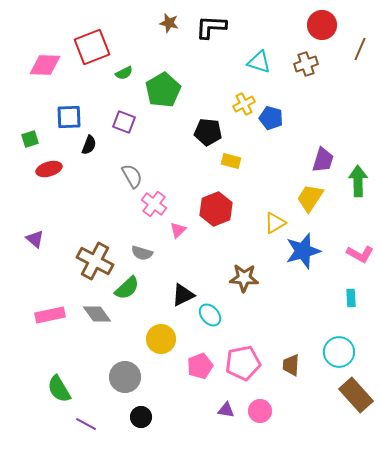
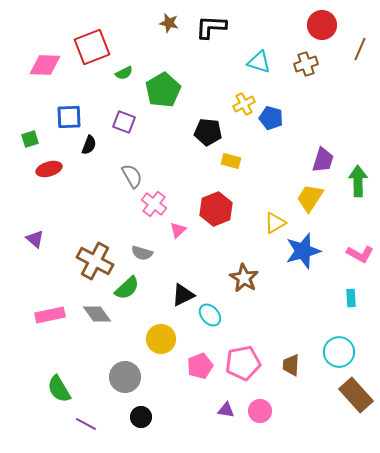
brown star at (244, 278): rotated 28 degrees clockwise
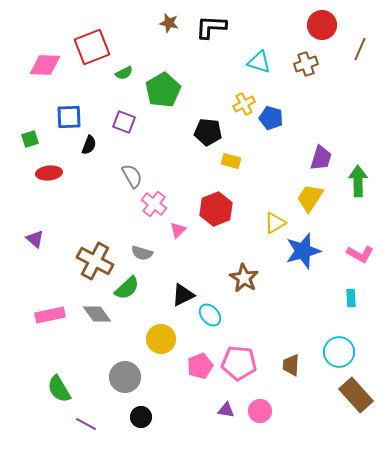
purple trapezoid at (323, 160): moved 2 px left, 2 px up
red ellipse at (49, 169): moved 4 px down; rotated 10 degrees clockwise
pink pentagon at (243, 363): moved 4 px left; rotated 16 degrees clockwise
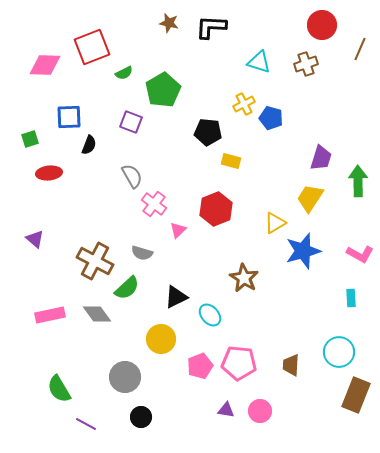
purple square at (124, 122): moved 7 px right
black triangle at (183, 295): moved 7 px left, 2 px down
brown rectangle at (356, 395): rotated 64 degrees clockwise
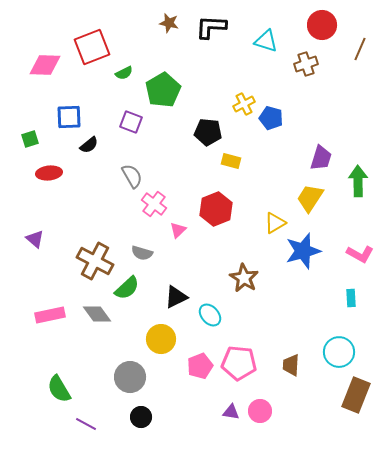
cyan triangle at (259, 62): moved 7 px right, 21 px up
black semicircle at (89, 145): rotated 30 degrees clockwise
gray circle at (125, 377): moved 5 px right
purple triangle at (226, 410): moved 5 px right, 2 px down
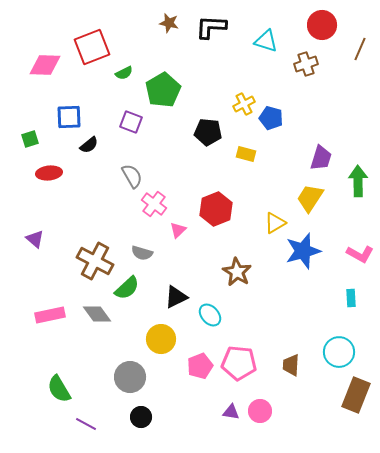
yellow rectangle at (231, 161): moved 15 px right, 7 px up
brown star at (244, 278): moved 7 px left, 6 px up
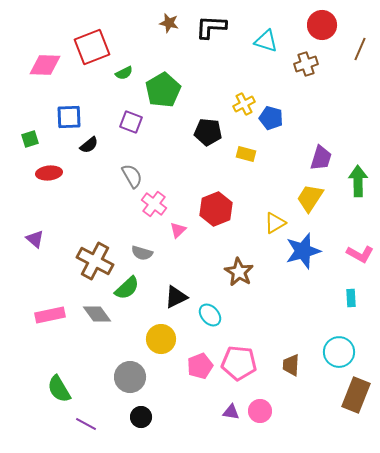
brown star at (237, 272): moved 2 px right
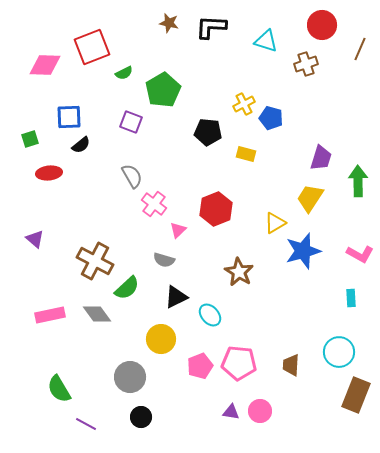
black semicircle at (89, 145): moved 8 px left
gray semicircle at (142, 253): moved 22 px right, 7 px down
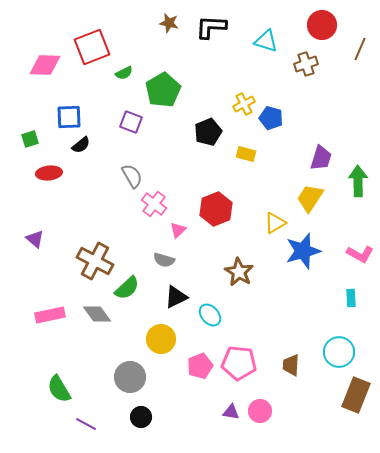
black pentagon at (208, 132): rotated 28 degrees counterclockwise
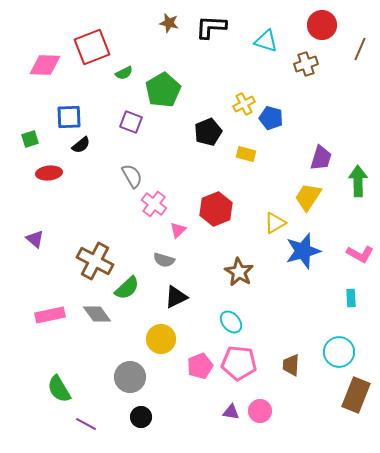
yellow trapezoid at (310, 198): moved 2 px left, 1 px up
cyan ellipse at (210, 315): moved 21 px right, 7 px down
